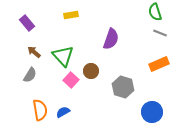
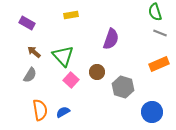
purple rectangle: rotated 21 degrees counterclockwise
brown circle: moved 6 px right, 1 px down
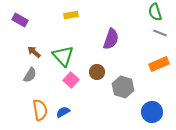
purple rectangle: moved 7 px left, 3 px up
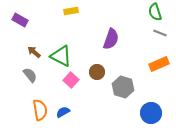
yellow rectangle: moved 4 px up
green triangle: moved 2 px left; rotated 20 degrees counterclockwise
gray semicircle: rotated 70 degrees counterclockwise
blue circle: moved 1 px left, 1 px down
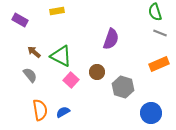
yellow rectangle: moved 14 px left
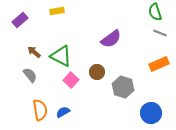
purple rectangle: rotated 70 degrees counterclockwise
purple semicircle: rotated 35 degrees clockwise
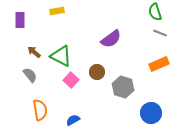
purple rectangle: rotated 49 degrees counterclockwise
blue semicircle: moved 10 px right, 8 px down
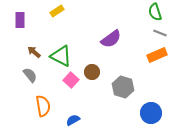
yellow rectangle: rotated 24 degrees counterclockwise
orange rectangle: moved 2 px left, 9 px up
brown circle: moved 5 px left
orange semicircle: moved 3 px right, 4 px up
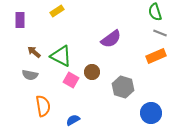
orange rectangle: moved 1 px left, 1 px down
gray semicircle: rotated 140 degrees clockwise
pink square: rotated 14 degrees counterclockwise
